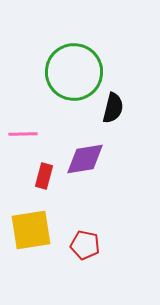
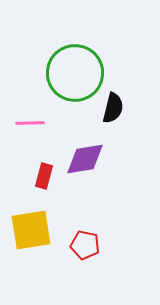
green circle: moved 1 px right, 1 px down
pink line: moved 7 px right, 11 px up
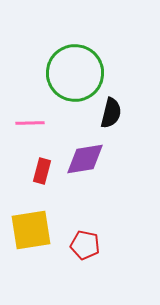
black semicircle: moved 2 px left, 5 px down
red rectangle: moved 2 px left, 5 px up
